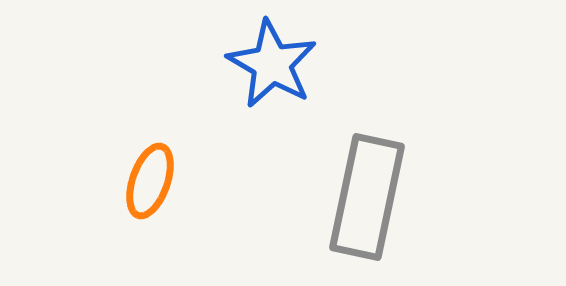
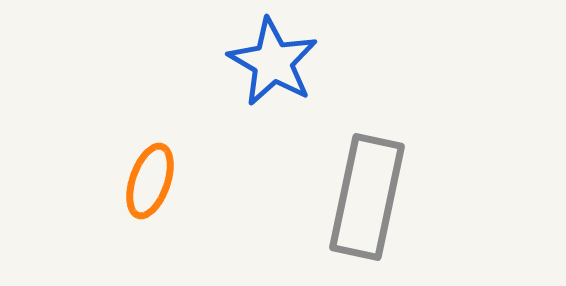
blue star: moved 1 px right, 2 px up
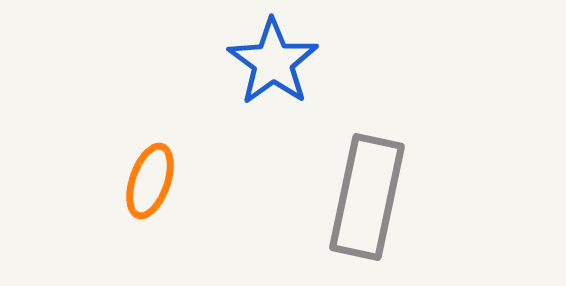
blue star: rotated 6 degrees clockwise
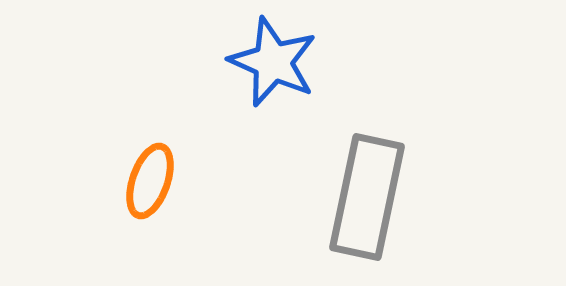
blue star: rotated 12 degrees counterclockwise
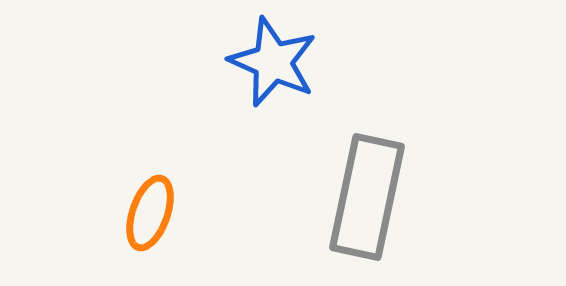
orange ellipse: moved 32 px down
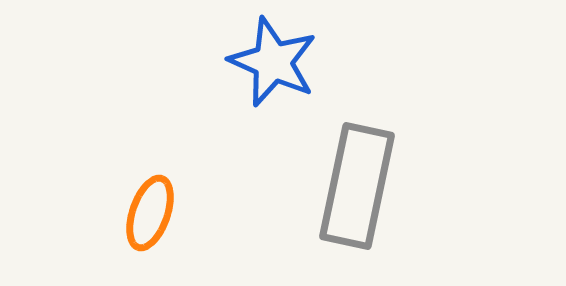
gray rectangle: moved 10 px left, 11 px up
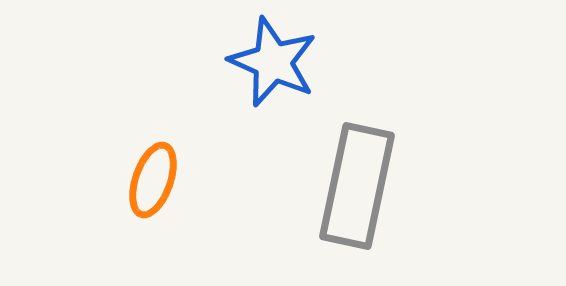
orange ellipse: moved 3 px right, 33 px up
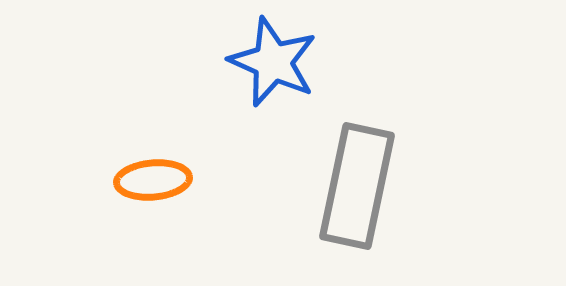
orange ellipse: rotated 66 degrees clockwise
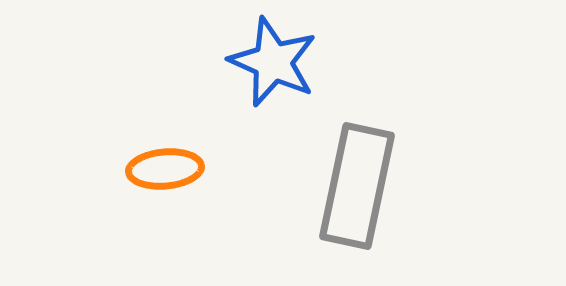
orange ellipse: moved 12 px right, 11 px up
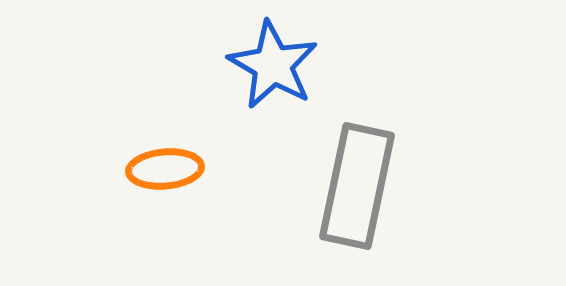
blue star: moved 3 px down; rotated 6 degrees clockwise
